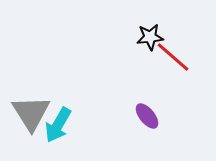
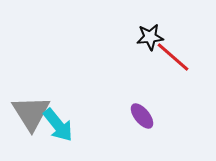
purple ellipse: moved 5 px left
cyan arrow: rotated 69 degrees counterclockwise
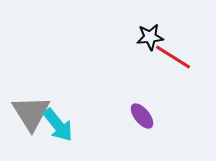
red line: rotated 9 degrees counterclockwise
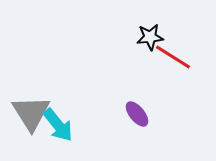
purple ellipse: moved 5 px left, 2 px up
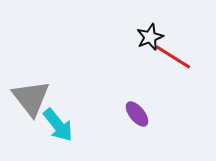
black star: rotated 16 degrees counterclockwise
gray triangle: moved 15 px up; rotated 6 degrees counterclockwise
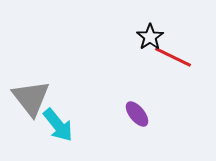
black star: rotated 12 degrees counterclockwise
red line: rotated 6 degrees counterclockwise
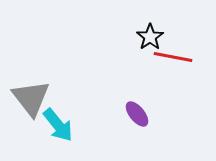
red line: rotated 15 degrees counterclockwise
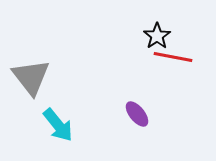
black star: moved 7 px right, 1 px up
gray triangle: moved 21 px up
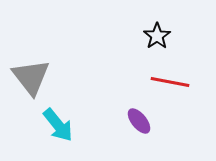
red line: moved 3 px left, 25 px down
purple ellipse: moved 2 px right, 7 px down
